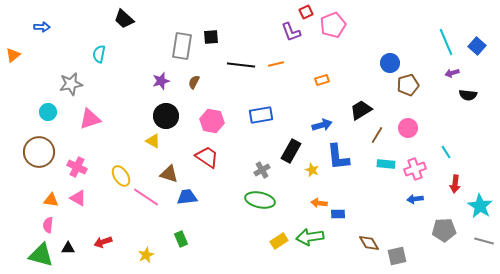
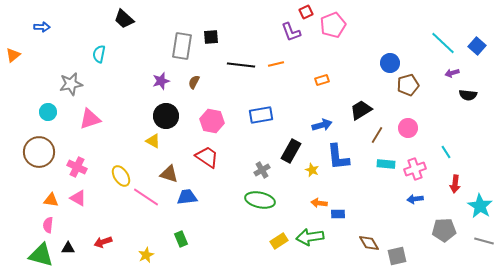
cyan line at (446, 42): moved 3 px left, 1 px down; rotated 24 degrees counterclockwise
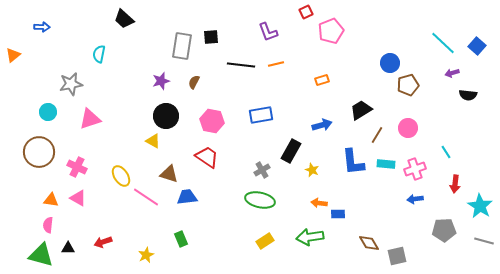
pink pentagon at (333, 25): moved 2 px left, 6 px down
purple L-shape at (291, 32): moved 23 px left
blue L-shape at (338, 157): moved 15 px right, 5 px down
yellow rectangle at (279, 241): moved 14 px left
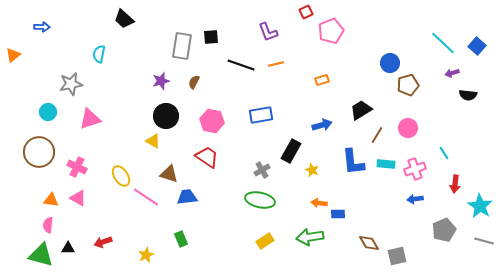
black line at (241, 65): rotated 12 degrees clockwise
cyan line at (446, 152): moved 2 px left, 1 px down
gray pentagon at (444, 230): rotated 20 degrees counterclockwise
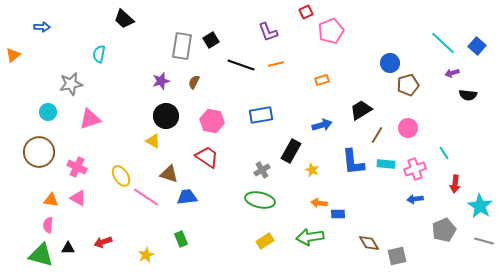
black square at (211, 37): moved 3 px down; rotated 28 degrees counterclockwise
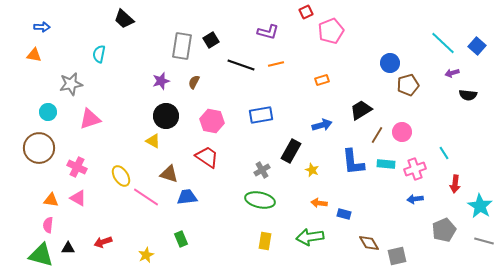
purple L-shape at (268, 32): rotated 55 degrees counterclockwise
orange triangle at (13, 55): moved 21 px right; rotated 49 degrees clockwise
pink circle at (408, 128): moved 6 px left, 4 px down
brown circle at (39, 152): moved 4 px up
blue rectangle at (338, 214): moved 6 px right; rotated 16 degrees clockwise
yellow rectangle at (265, 241): rotated 48 degrees counterclockwise
